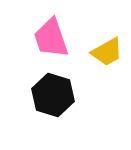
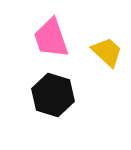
yellow trapezoid: rotated 108 degrees counterclockwise
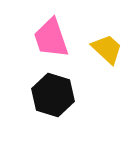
yellow trapezoid: moved 3 px up
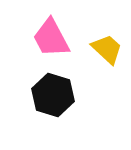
pink trapezoid: rotated 9 degrees counterclockwise
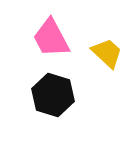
yellow trapezoid: moved 4 px down
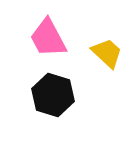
pink trapezoid: moved 3 px left
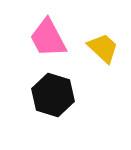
yellow trapezoid: moved 4 px left, 5 px up
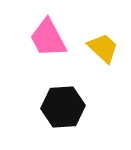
black hexagon: moved 10 px right, 12 px down; rotated 21 degrees counterclockwise
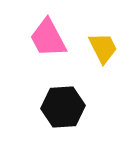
yellow trapezoid: rotated 20 degrees clockwise
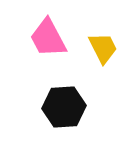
black hexagon: moved 1 px right
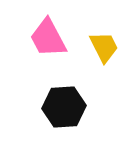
yellow trapezoid: moved 1 px right, 1 px up
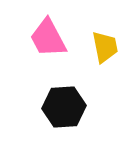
yellow trapezoid: moved 1 px right; rotated 16 degrees clockwise
